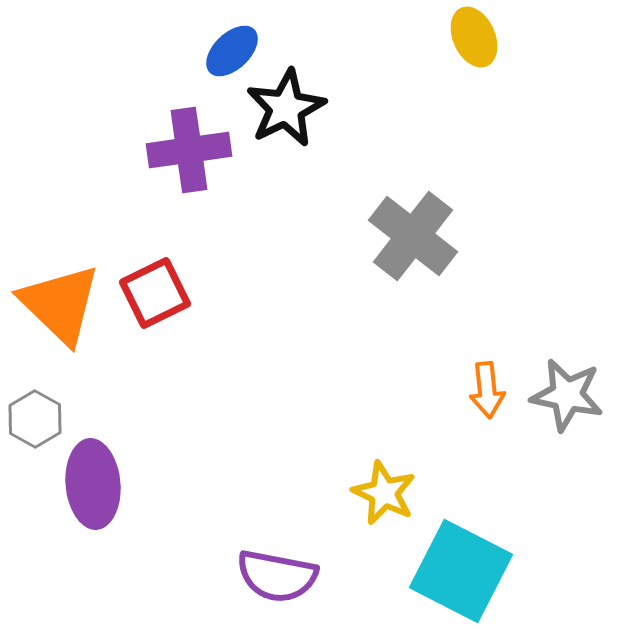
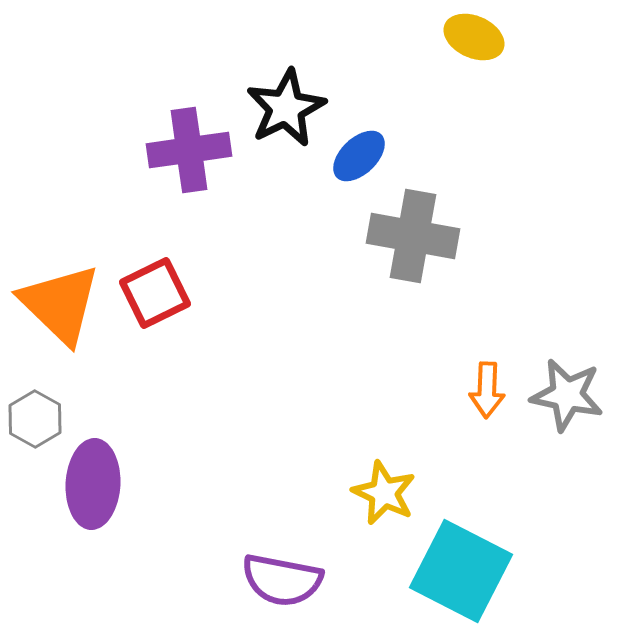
yellow ellipse: rotated 42 degrees counterclockwise
blue ellipse: moved 127 px right, 105 px down
gray cross: rotated 28 degrees counterclockwise
orange arrow: rotated 8 degrees clockwise
purple ellipse: rotated 8 degrees clockwise
purple semicircle: moved 5 px right, 4 px down
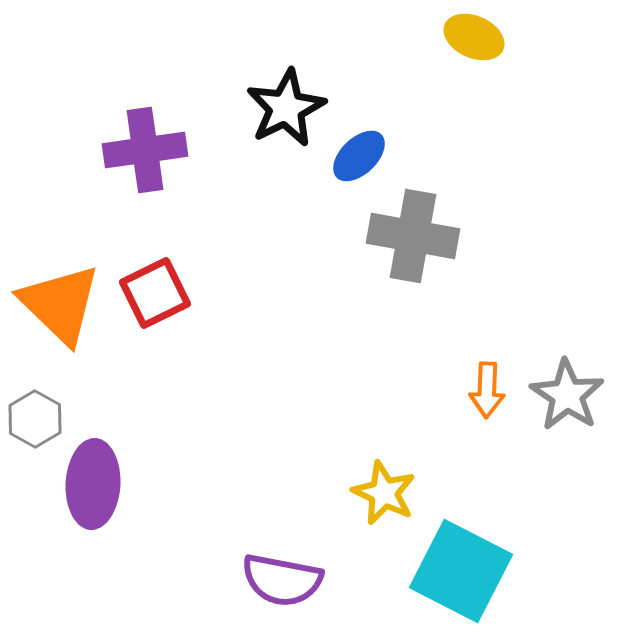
purple cross: moved 44 px left
gray star: rotated 22 degrees clockwise
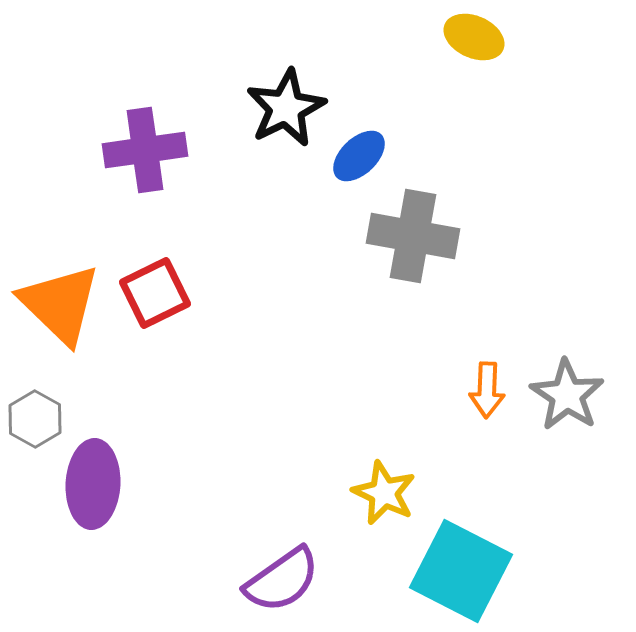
purple semicircle: rotated 46 degrees counterclockwise
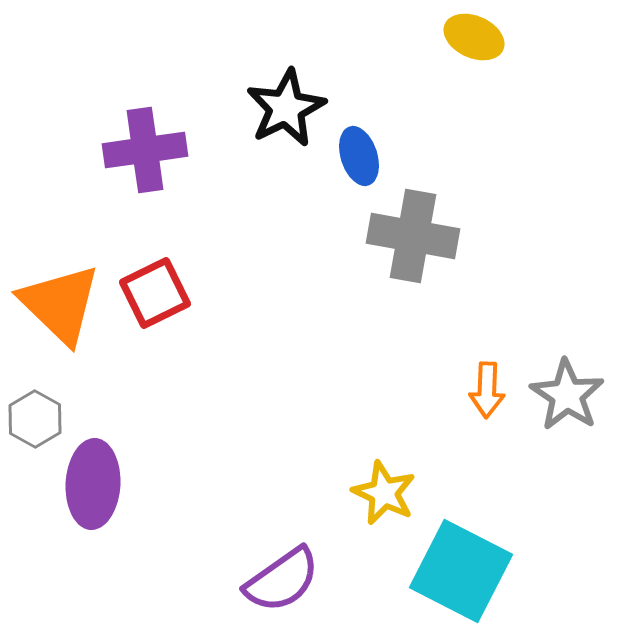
blue ellipse: rotated 64 degrees counterclockwise
